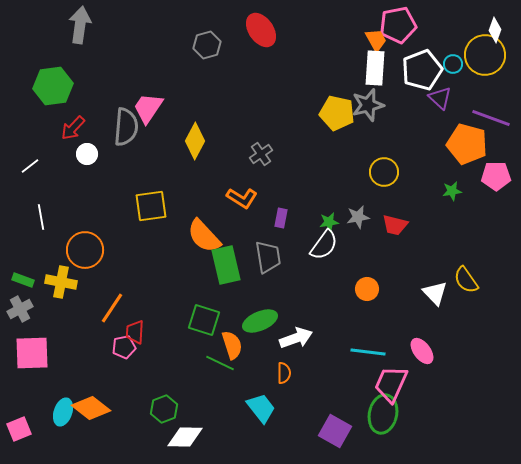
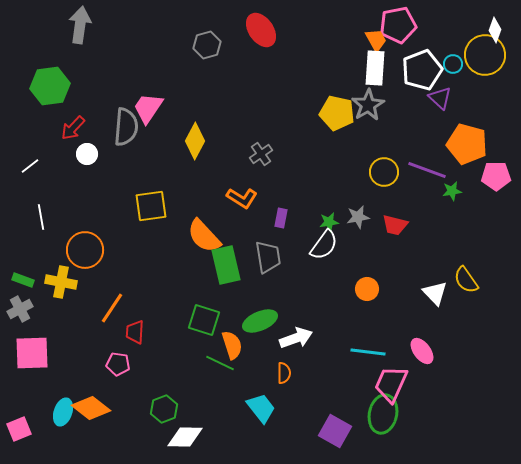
green hexagon at (53, 86): moved 3 px left
gray star at (368, 105): rotated 16 degrees counterclockwise
purple line at (491, 118): moved 64 px left, 52 px down
pink pentagon at (124, 347): moved 6 px left, 17 px down; rotated 20 degrees clockwise
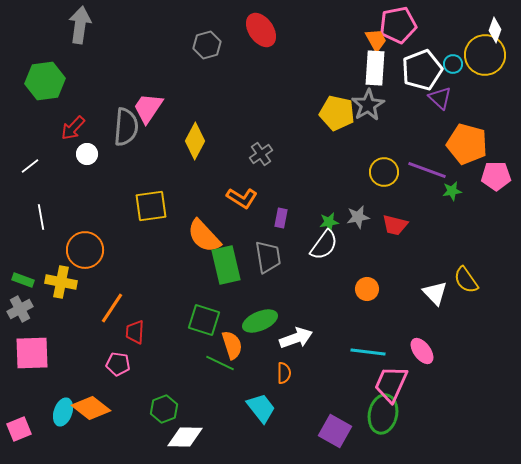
green hexagon at (50, 86): moved 5 px left, 5 px up
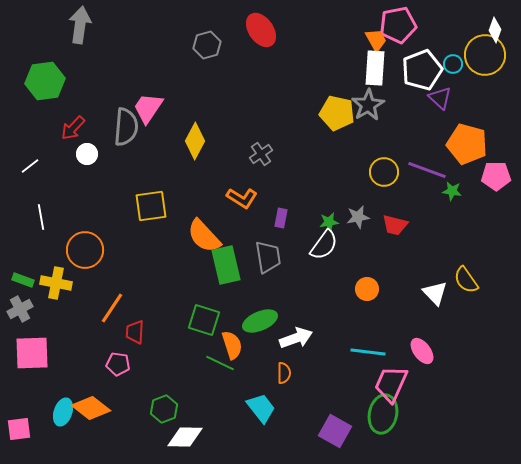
green star at (452, 191): rotated 18 degrees clockwise
yellow cross at (61, 282): moved 5 px left, 1 px down
pink square at (19, 429): rotated 15 degrees clockwise
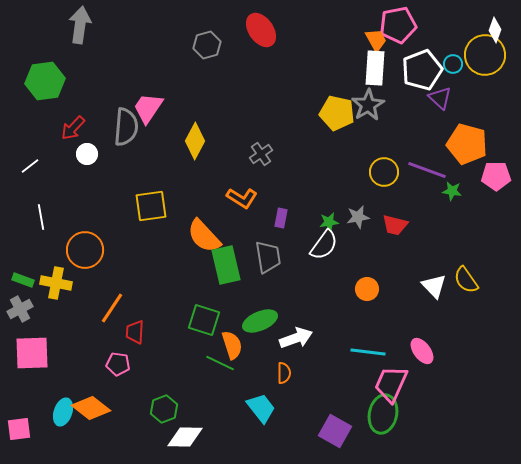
white triangle at (435, 293): moved 1 px left, 7 px up
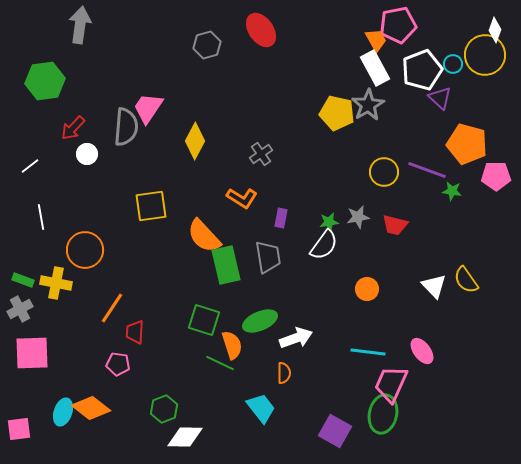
white rectangle at (375, 68): rotated 32 degrees counterclockwise
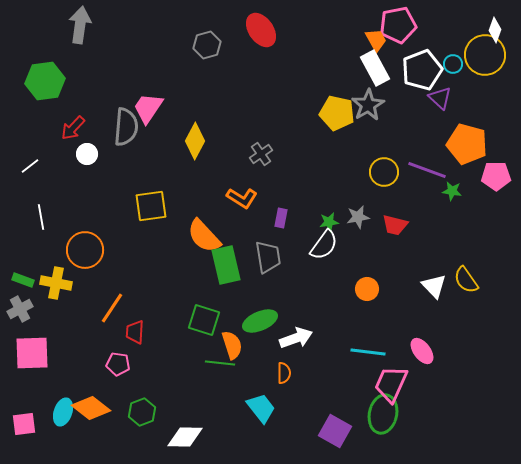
green line at (220, 363): rotated 20 degrees counterclockwise
green hexagon at (164, 409): moved 22 px left, 3 px down
pink square at (19, 429): moved 5 px right, 5 px up
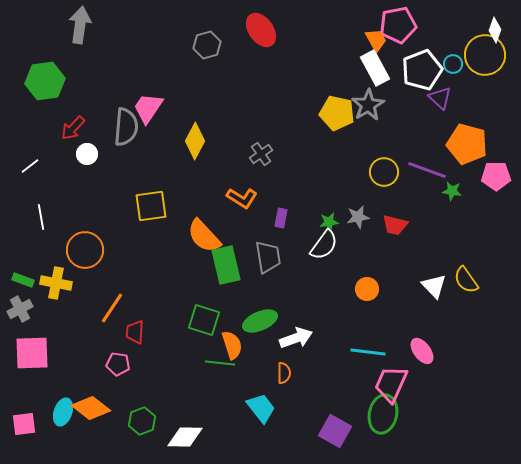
green hexagon at (142, 412): moved 9 px down
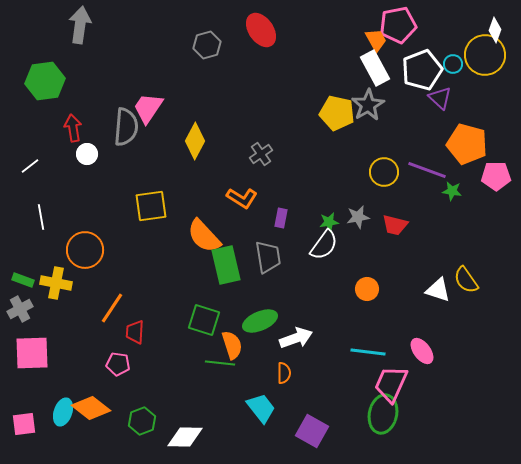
red arrow at (73, 128): rotated 128 degrees clockwise
white triangle at (434, 286): moved 4 px right, 4 px down; rotated 28 degrees counterclockwise
purple square at (335, 431): moved 23 px left
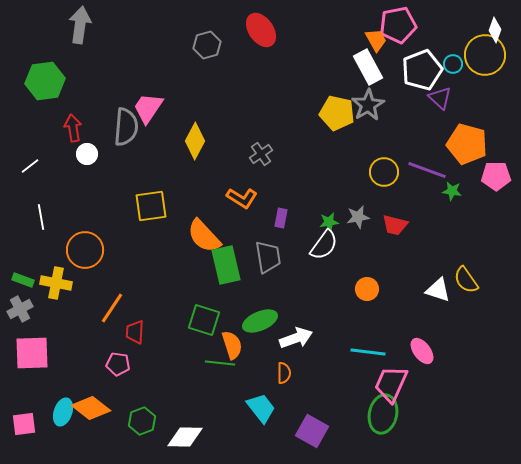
white rectangle at (375, 68): moved 7 px left, 1 px up
